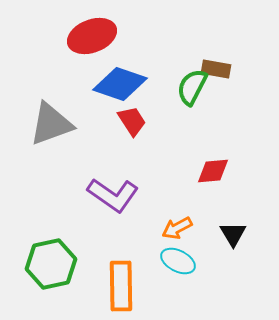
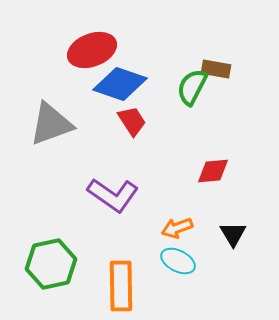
red ellipse: moved 14 px down
orange arrow: rotated 8 degrees clockwise
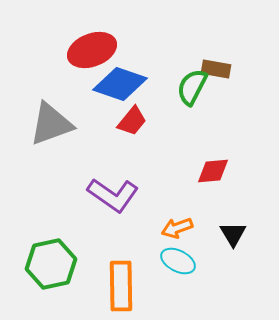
red trapezoid: rotated 72 degrees clockwise
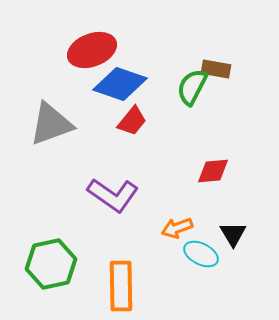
cyan ellipse: moved 23 px right, 7 px up
